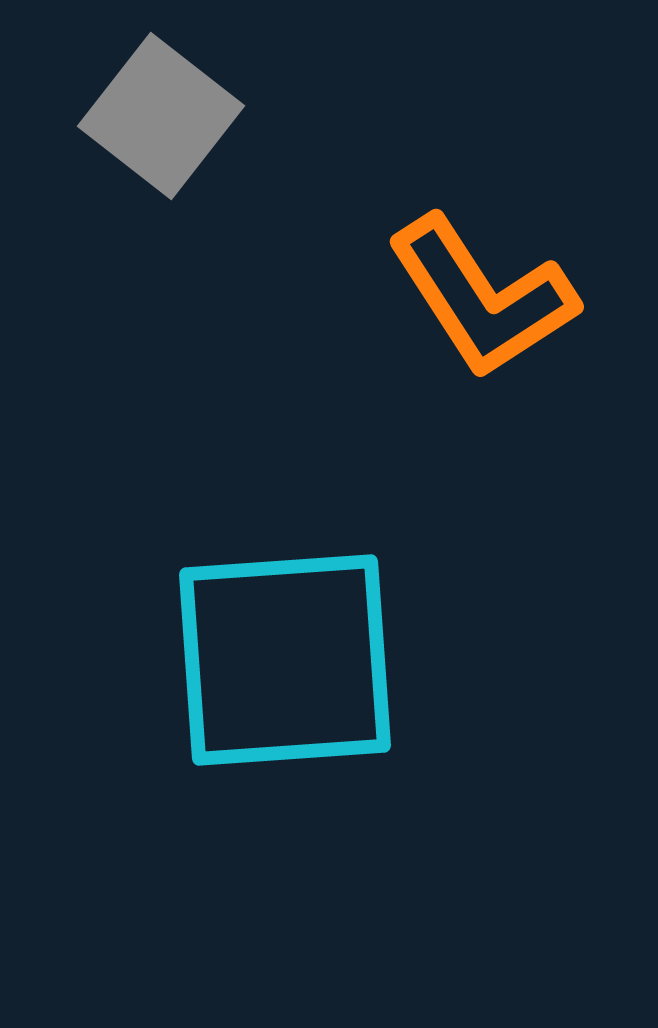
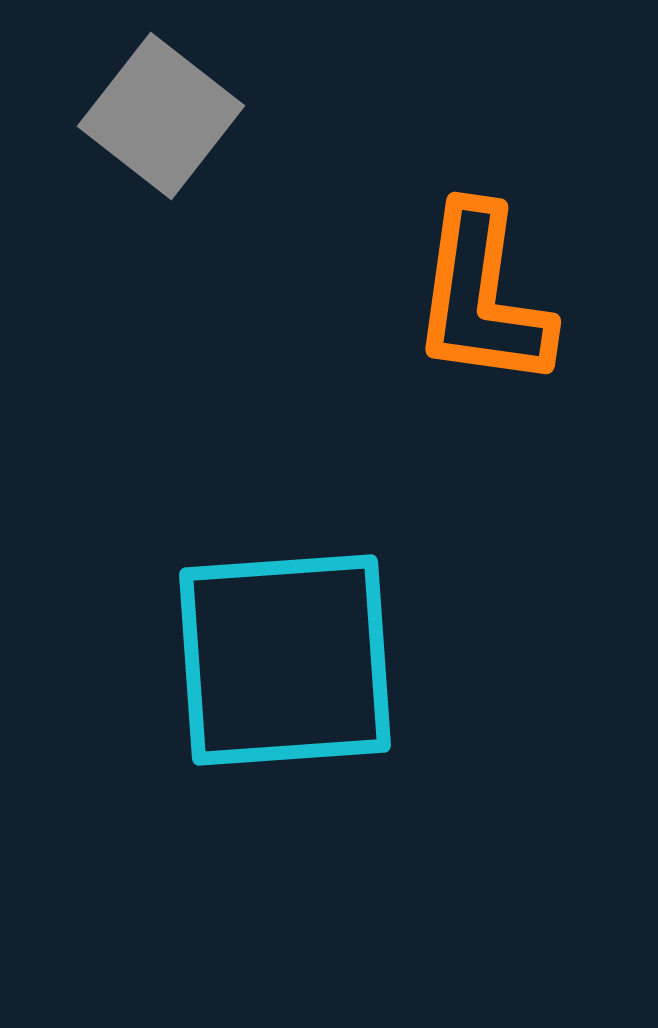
orange L-shape: rotated 41 degrees clockwise
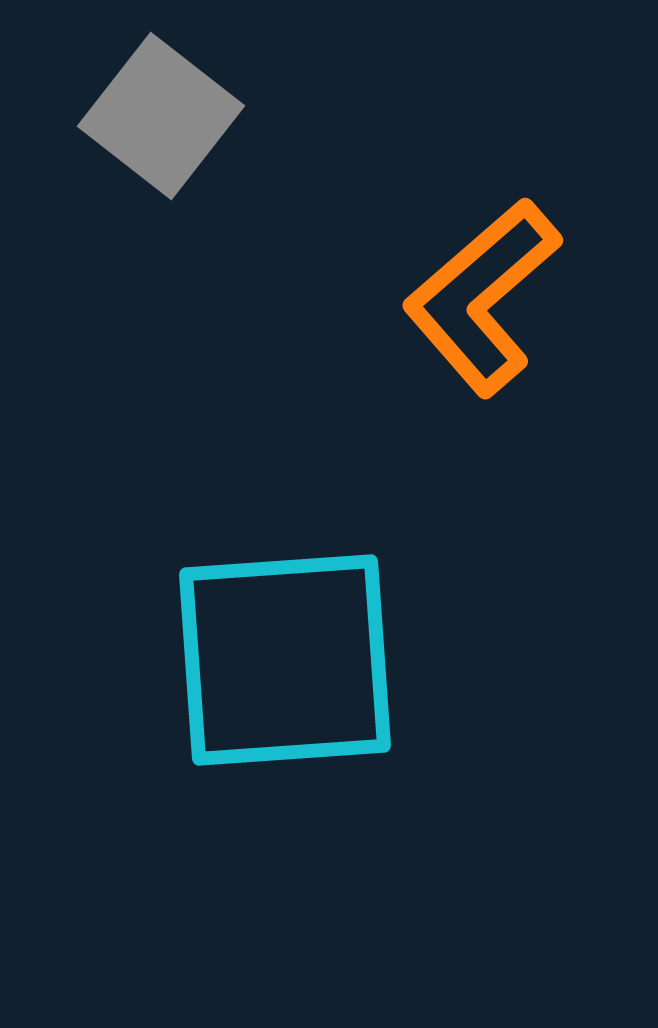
orange L-shape: rotated 41 degrees clockwise
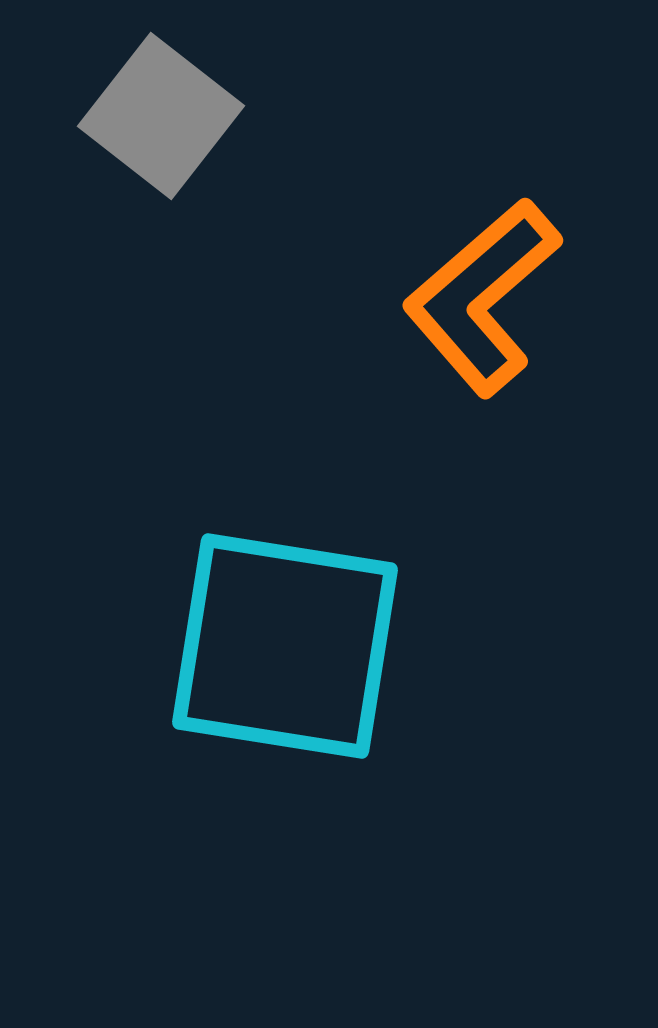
cyan square: moved 14 px up; rotated 13 degrees clockwise
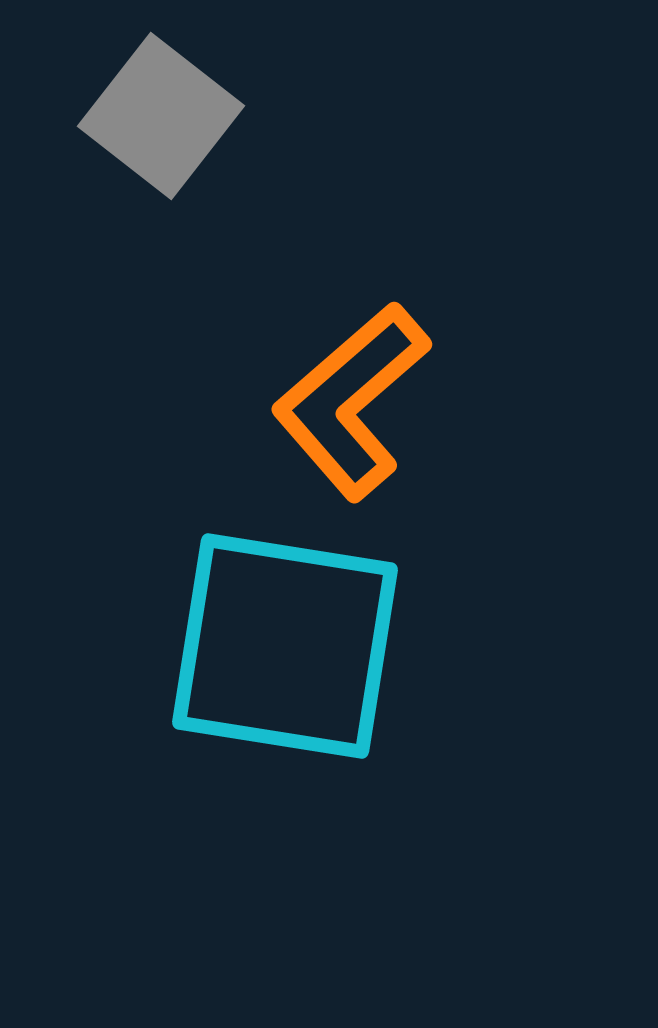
orange L-shape: moved 131 px left, 104 px down
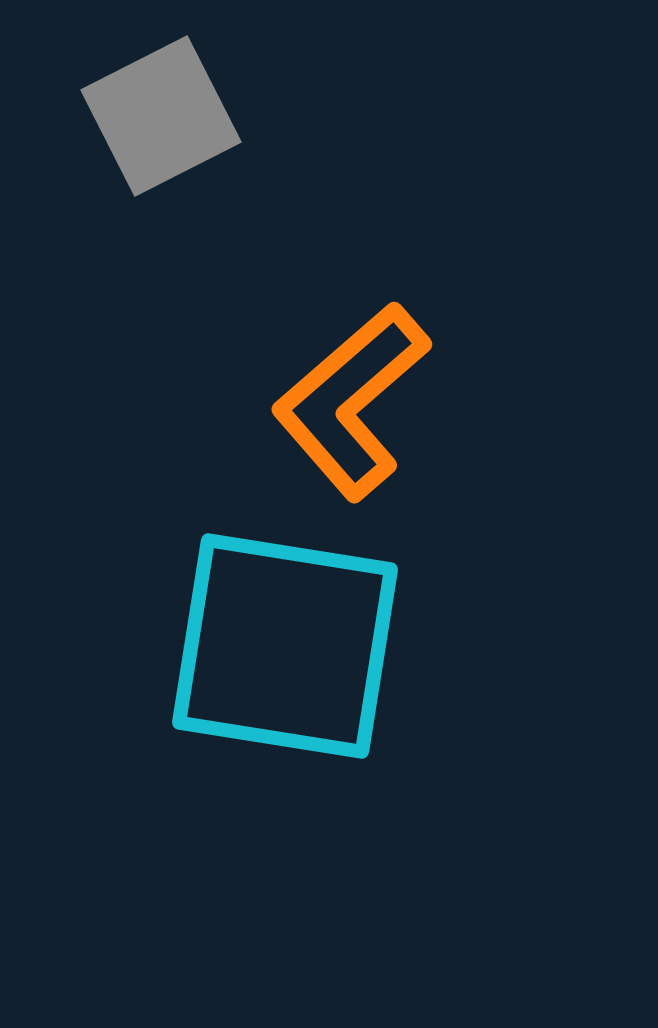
gray square: rotated 25 degrees clockwise
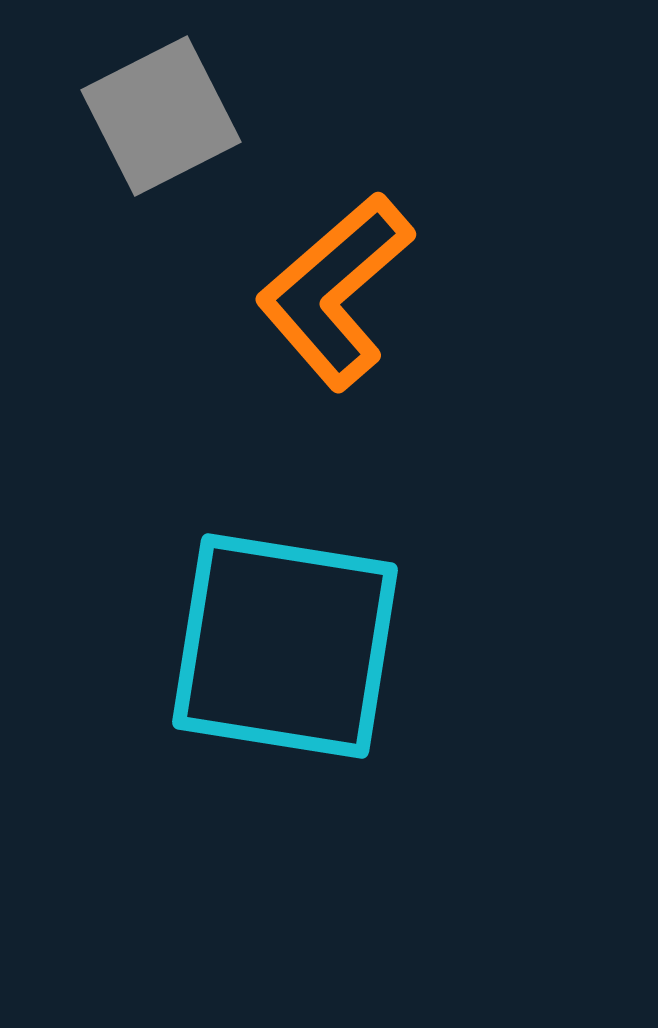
orange L-shape: moved 16 px left, 110 px up
